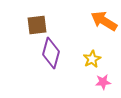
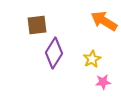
purple diamond: moved 3 px right; rotated 16 degrees clockwise
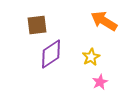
purple diamond: moved 3 px left, 1 px down; rotated 24 degrees clockwise
yellow star: moved 1 px left, 2 px up
pink star: moved 3 px left; rotated 21 degrees counterclockwise
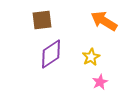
brown square: moved 5 px right, 5 px up
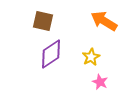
brown square: moved 1 px right, 1 px down; rotated 20 degrees clockwise
pink star: rotated 21 degrees counterclockwise
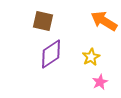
pink star: rotated 21 degrees clockwise
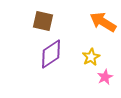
orange arrow: moved 1 px left, 1 px down
pink star: moved 5 px right, 5 px up
